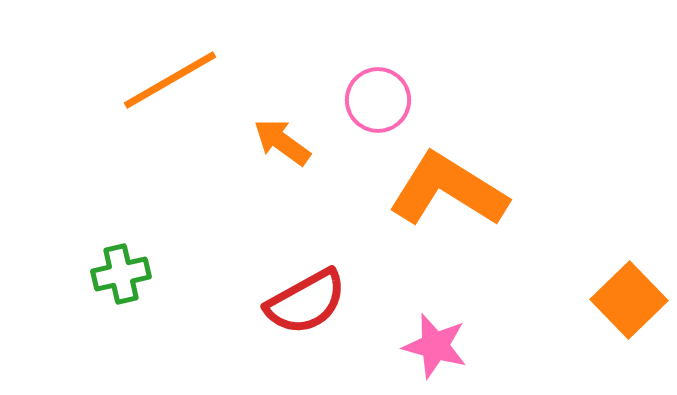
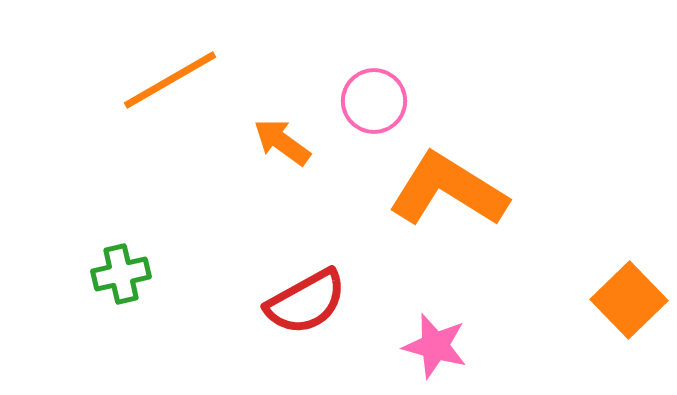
pink circle: moved 4 px left, 1 px down
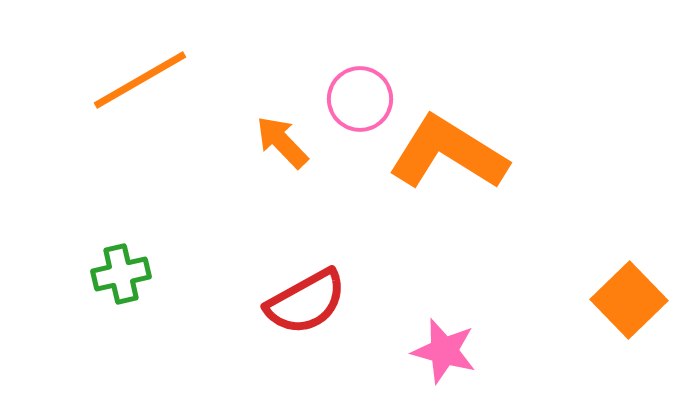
orange line: moved 30 px left
pink circle: moved 14 px left, 2 px up
orange arrow: rotated 10 degrees clockwise
orange L-shape: moved 37 px up
pink star: moved 9 px right, 5 px down
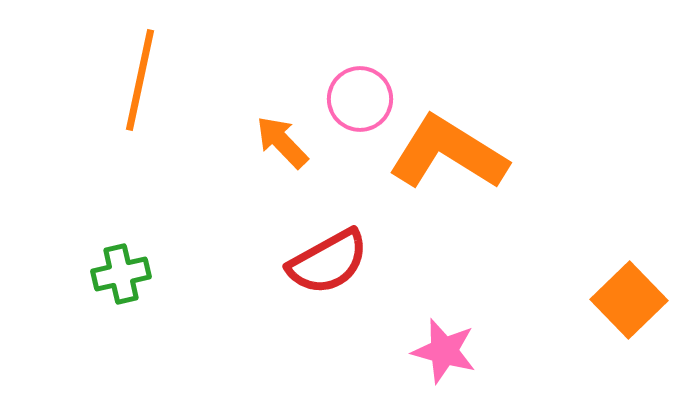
orange line: rotated 48 degrees counterclockwise
red semicircle: moved 22 px right, 40 px up
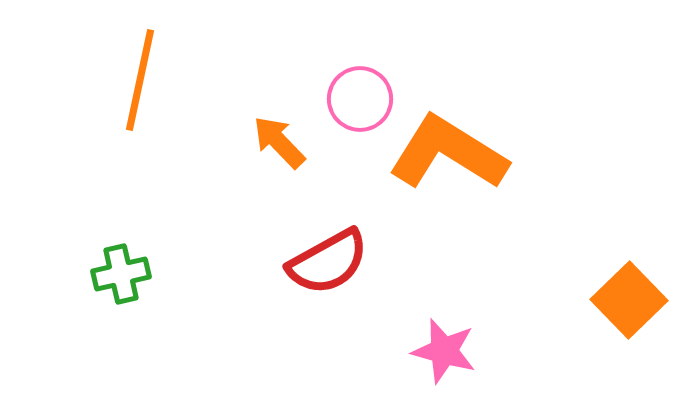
orange arrow: moved 3 px left
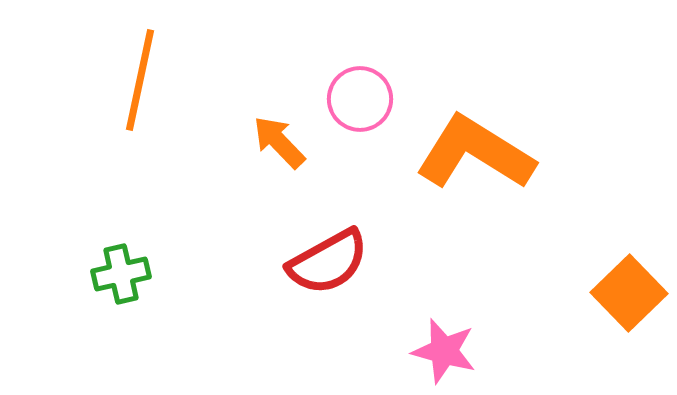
orange L-shape: moved 27 px right
orange square: moved 7 px up
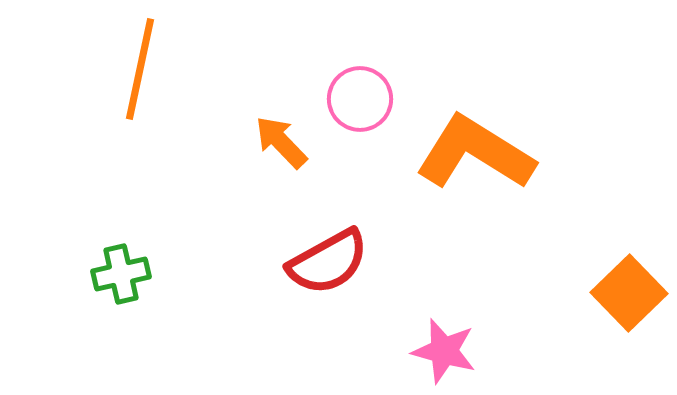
orange line: moved 11 px up
orange arrow: moved 2 px right
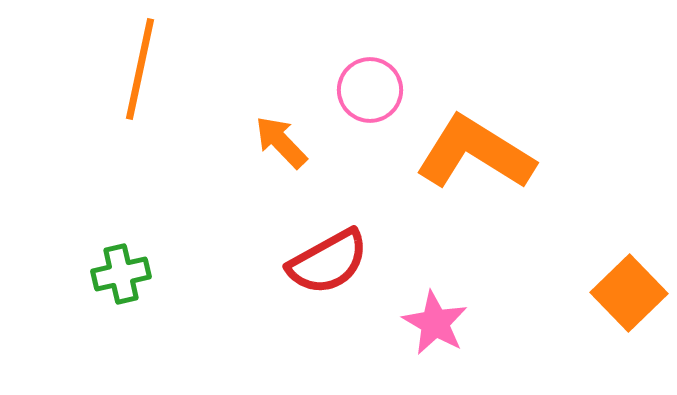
pink circle: moved 10 px right, 9 px up
pink star: moved 9 px left, 28 px up; rotated 14 degrees clockwise
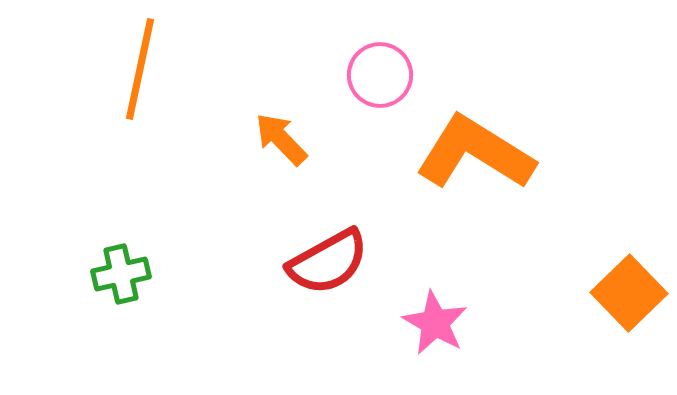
pink circle: moved 10 px right, 15 px up
orange arrow: moved 3 px up
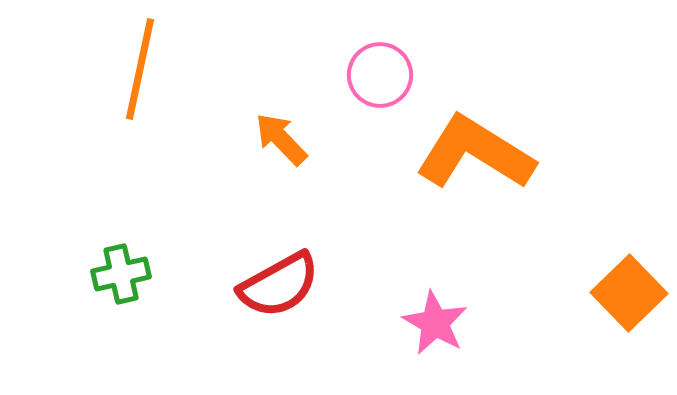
red semicircle: moved 49 px left, 23 px down
